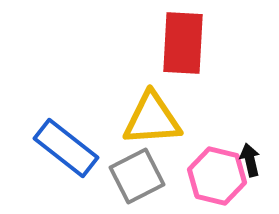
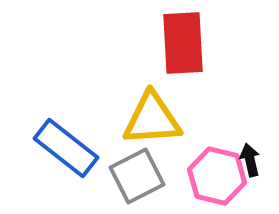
red rectangle: rotated 6 degrees counterclockwise
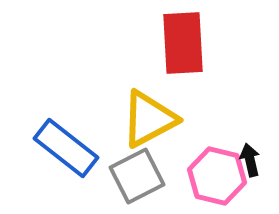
yellow triangle: moved 3 px left; rotated 24 degrees counterclockwise
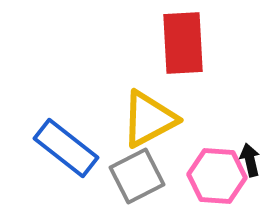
pink hexagon: rotated 10 degrees counterclockwise
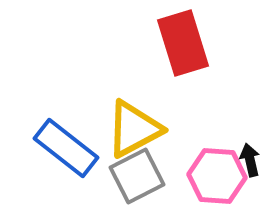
red rectangle: rotated 14 degrees counterclockwise
yellow triangle: moved 15 px left, 10 px down
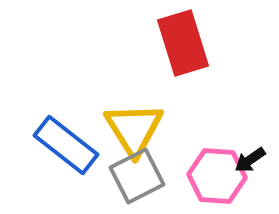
yellow triangle: rotated 34 degrees counterclockwise
blue rectangle: moved 3 px up
black arrow: rotated 112 degrees counterclockwise
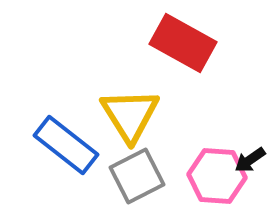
red rectangle: rotated 44 degrees counterclockwise
yellow triangle: moved 4 px left, 14 px up
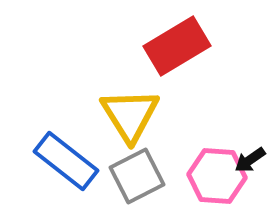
red rectangle: moved 6 px left, 3 px down; rotated 60 degrees counterclockwise
blue rectangle: moved 16 px down
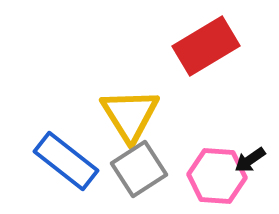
red rectangle: moved 29 px right
gray square: moved 2 px right, 7 px up; rotated 6 degrees counterclockwise
